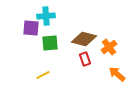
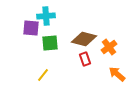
yellow line: rotated 24 degrees counterclockwise
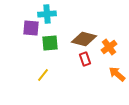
cyan cross: moved 1 px right, 2 px up
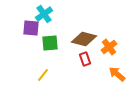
cyan cross: moved 3 px left; rotated 30 degrees counterclockwise
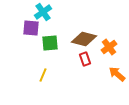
cyan cross: moved 1 px left, 2 px up
yellow line: rotated 16 degrees counterclockwise
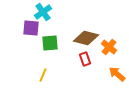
brown diamond: moved 2 px right, 1 px up
orange cross: rotated 14 degrees counterclockwise
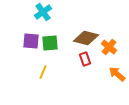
purple square: moved 13 px down
yellow line: moved 3 px up
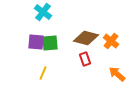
cyan cross: rotated 18 degrees counterclockwise
purple square: moved 5 px right, 1 px down
orange cross: moved 2 px right, 6 px up
yellow line: moved 1 px down
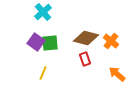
cyan cross: rotated 12 degrees clockwise
purple square: rotated 30 degrees clockwise
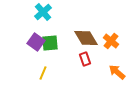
brown diamond: rotated 45 degrees clockwise
orange arrow: moved 2 px up
